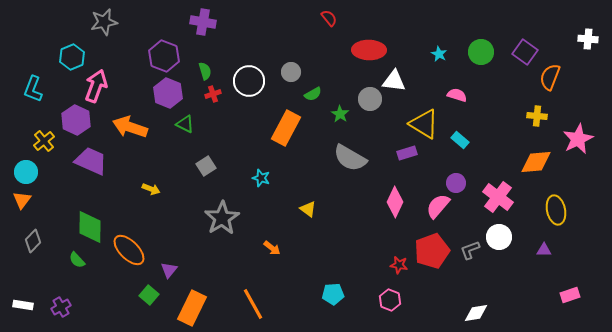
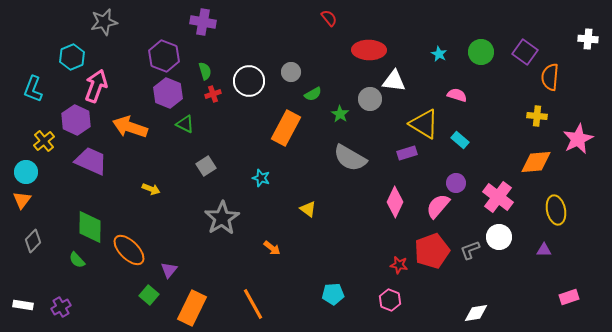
orange semicircle at (550, 77): rotated 16 degrees counterclockwise
pink rectangle at (570, 295): moved 1 px left, 2 px down
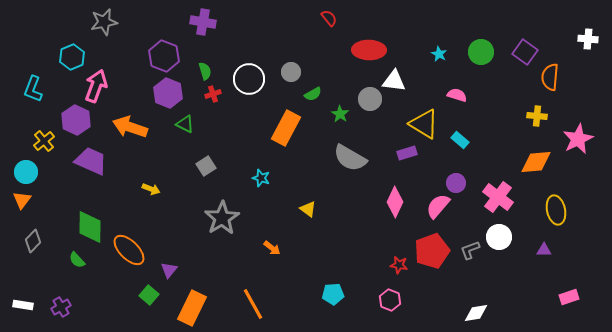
white circle at (249, 81): moved 2 px up
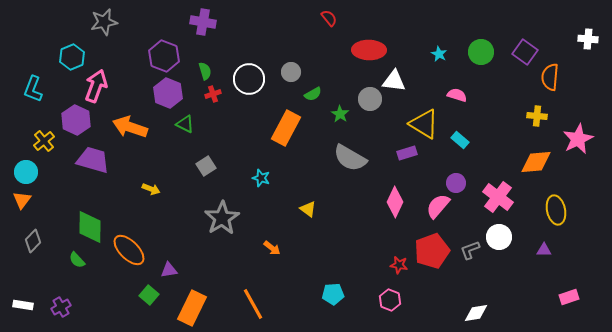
purple trapezoid at (91, 161): moved 2 px right, 1 px up; rotated 8 degrees counterclockwise
purple triangle at (169, 270): rotated 42 degrees clockwise
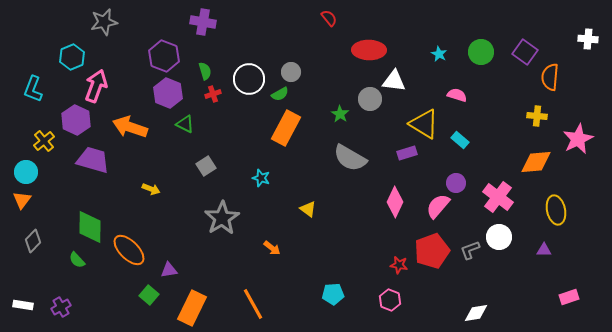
green semicircle at (313, 94): moved 33 px left
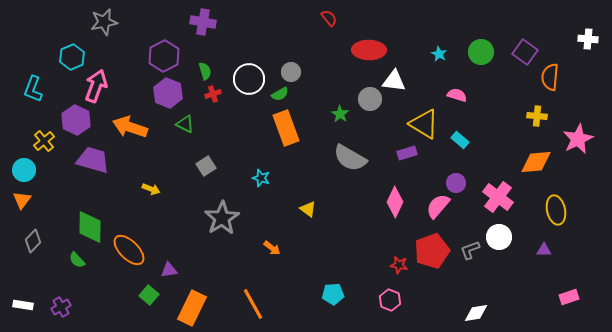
purple hexagon at (164, 56): rotated 12 degrees clockwise
orange rectangle at (286, 128): rotated 48 degrees counterclockwise
cyan circle at (26, 172): moved 2 px left, 2 px up
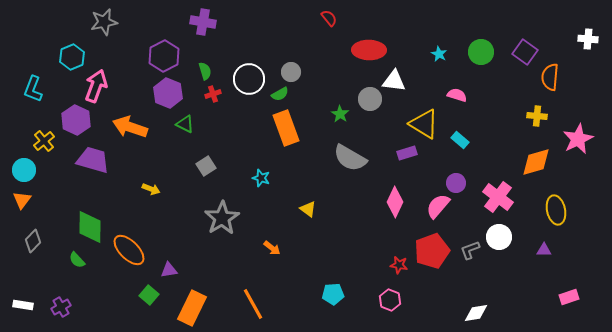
orange diamond at (536, 162): rotated 12 degrees counterclockwise
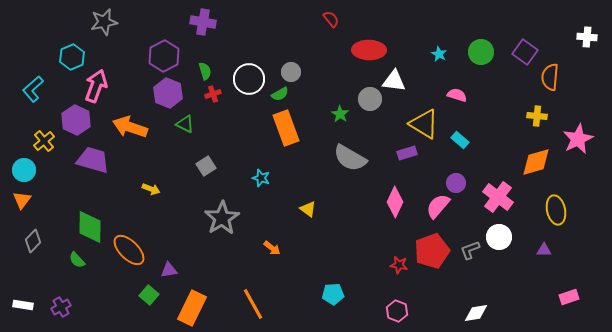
red semicircle at (329, 18): moved 2 px right, 1 px down
white cross at (588, 39): moved 1 px left, 2 px up
cyan L-shape at (33, 89): rotated 28 degrees clockwise
pink hexagon at (390, 300): moved 7 px right, 11 px down
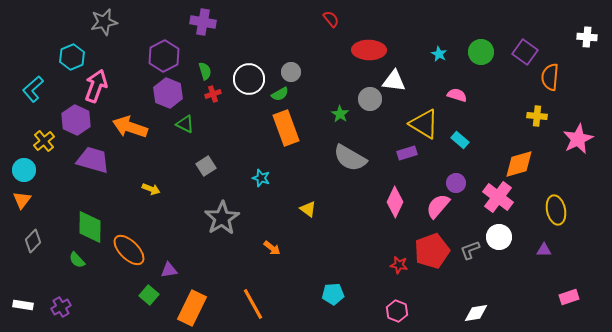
orange diamond at (536, 162): moved 17 px left, 2 px down
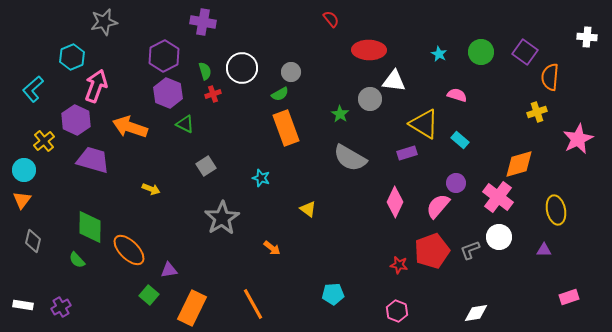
white circle at (249, 79): moved 7 px left, 11 px up
yellow cross at (537, 116): moved 4 px up; rotated 24 degrees counterclockwise
gray diamond at (33, 241): rotated 30 degrees counterclockwise
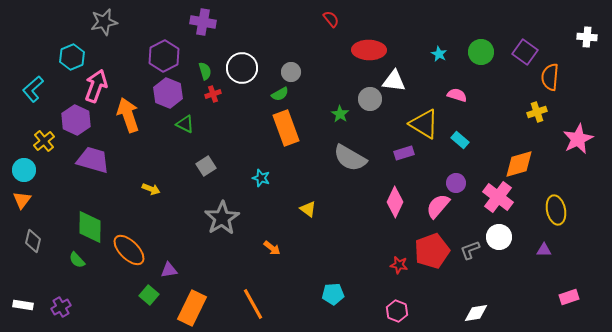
orange arrow at (130, 127): moved 2 px left, 12 px up; rotated 52 degrees clockwise
purple rectangle at (407, 153): moved 3 px left
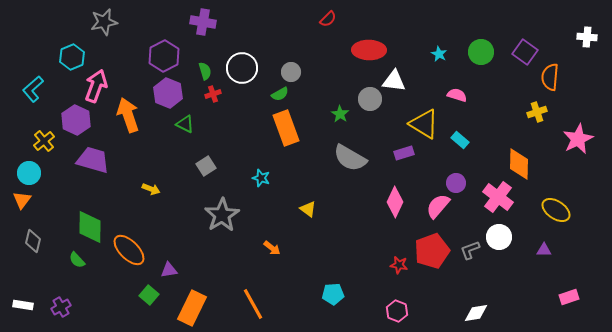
red semicircle at (331, 19): moved 3 px left; rotated 84 degrees clockwise
orange diamond at (519, 164): rotated 72 degrees counterclockwise
cyan circle at (24, 170): moved 5 px right, 3 px down
yellow ellipse at (556, 210): rotated 44 degrees counterclockwise
gray star at (222, 218): moved 3 px up
